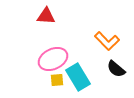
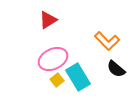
red triangle: moved 2 px right, 4 px down; rotated 36 degrees counterclockwise
yellow square: rotated 32 degrees counterclockwise
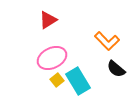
pink ellipse: moved 1 px left, 1 px up
cyan rectangle: moved 4 px down
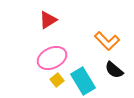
black semicircle: moved 2 px left, 1 px down
cyan rectangle: moved 5 px right
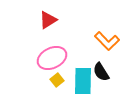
black semicircle: moved 13 px left, 2 px down; rotated 18 degrees clockwise
cyan rectangle: rotated 32 degrees clockwise
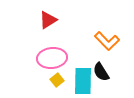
pink ellipse: rotated 20 degrees clockwise
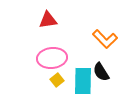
red triangle: rotated 24 degrees clockwise
orange L-shape: moved 2 px left, 2 px up
